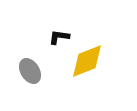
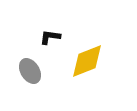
black L-shape: moved 9 px left
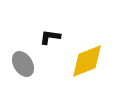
gray ellipse: moved 7 px left, 7 px up
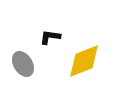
yellow diamond: moved 3 px left
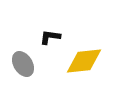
yellow diamond: rotated 15 degrees clockwise
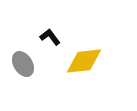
black L-shape: rotated 45 degrees clockwise
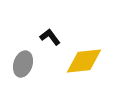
gray ellipse: rotated 50 degrees clockwise
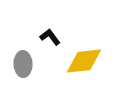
gray ellipse: rotated 20 degrees counterclockwise
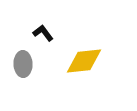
black L-shape: moved 7 px left, 4 px up
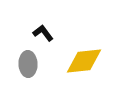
gray ellipse: moved 5 px right
